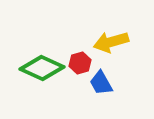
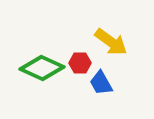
yellow arrow: rotated 128 degrees counterclockwise
red hexagon: rotated 15 degrees clockwise
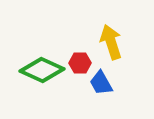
yellow arrow: rotated 144 degrees counterclockwise
green diamond: moved 2 px down
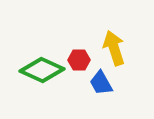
yellow arrow: moved 3 px right, 6 px down
red hexagon: moved 1 px left, 3 px up
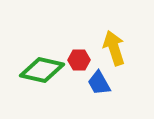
green diamond: rotated 12 degrees counterclockwise
blue trapezoid: moved 2 px left
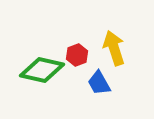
red hexagon: moved 2 px left, 5 px up; rotated 20 degrees counterclockwise
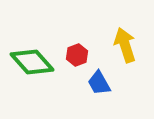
yellow arrow: moved 11 px right, 3 px up
green diamond: moved 10 px left, 8 px up; rotated 36 degrees clockwise
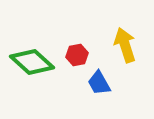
red hexagon: rotated 10 degrees clockwise
green diamond: rotated 6 degrees counterclockwise
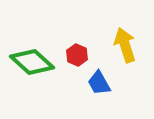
red hexagon: rotated 25 degrees counterclockwise
